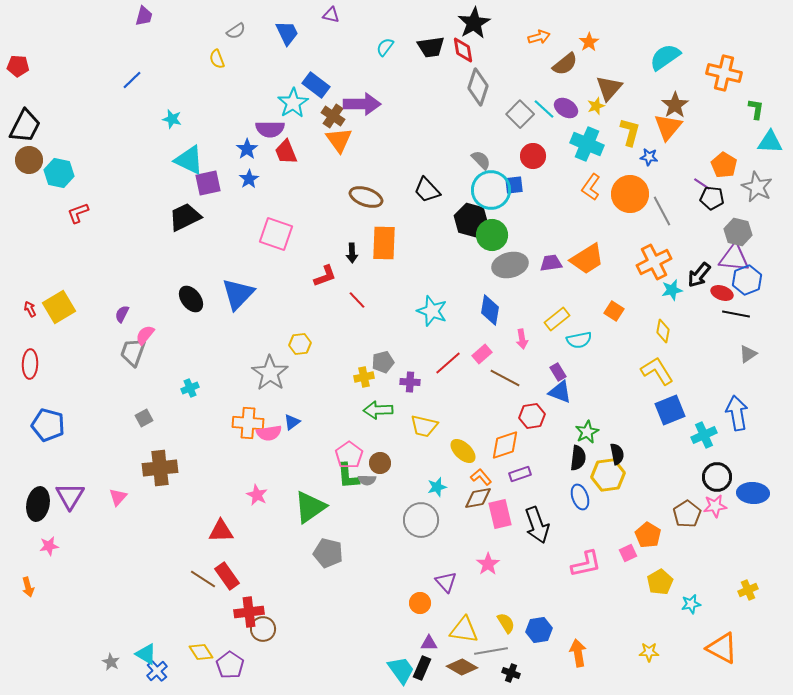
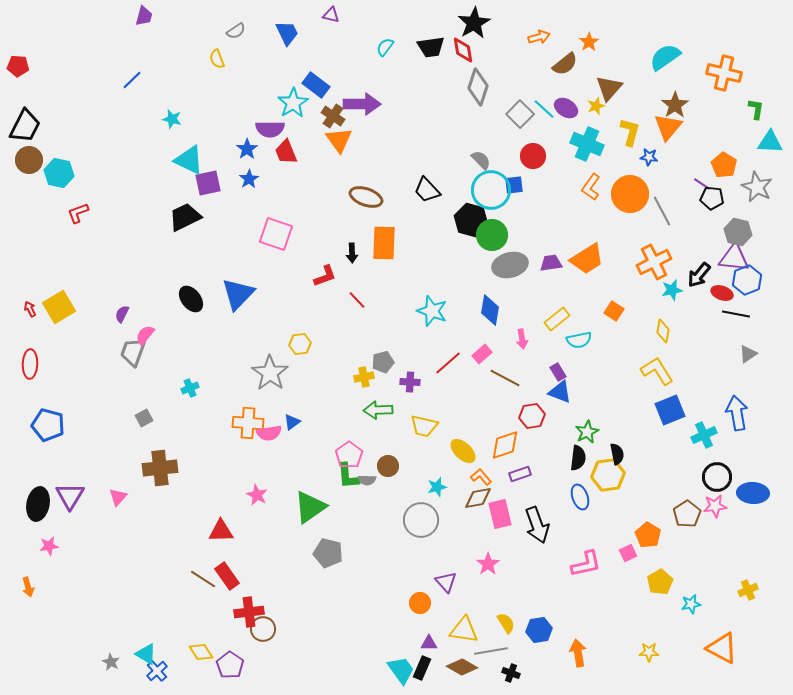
brown circle at (380, 463): moved 8 px right, 3 px down
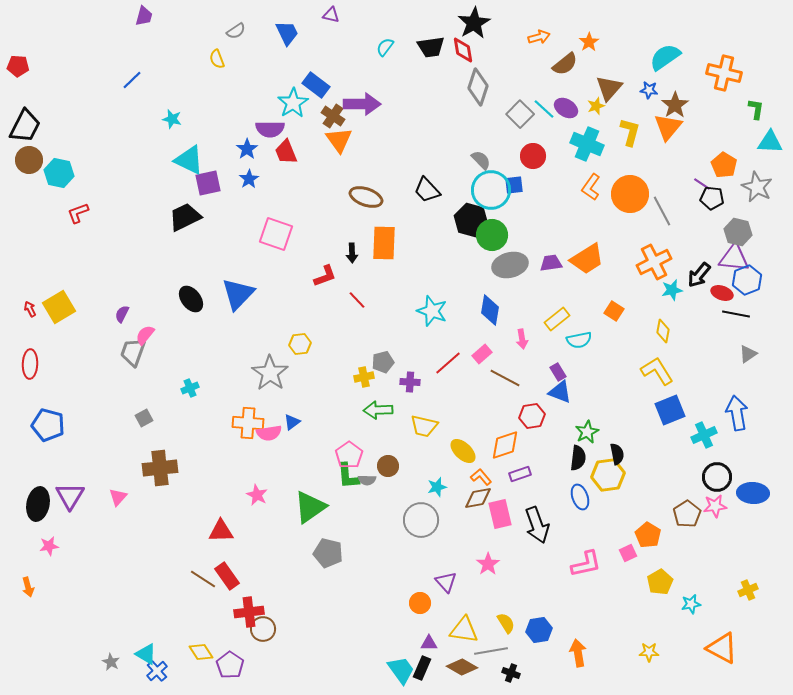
blue star at (649, 157): moved 67 px up
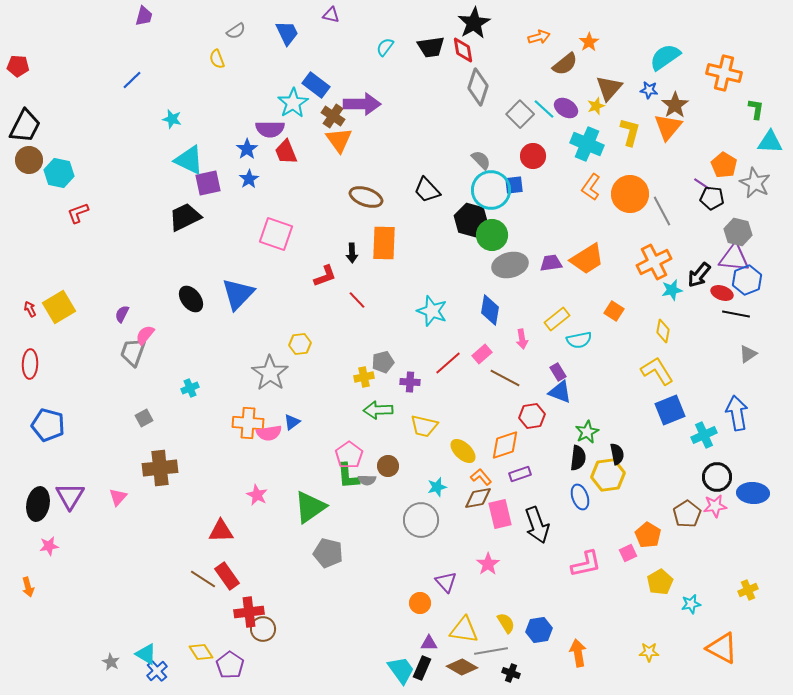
gray star at (757, 187): moved 2 px left, 4 px up
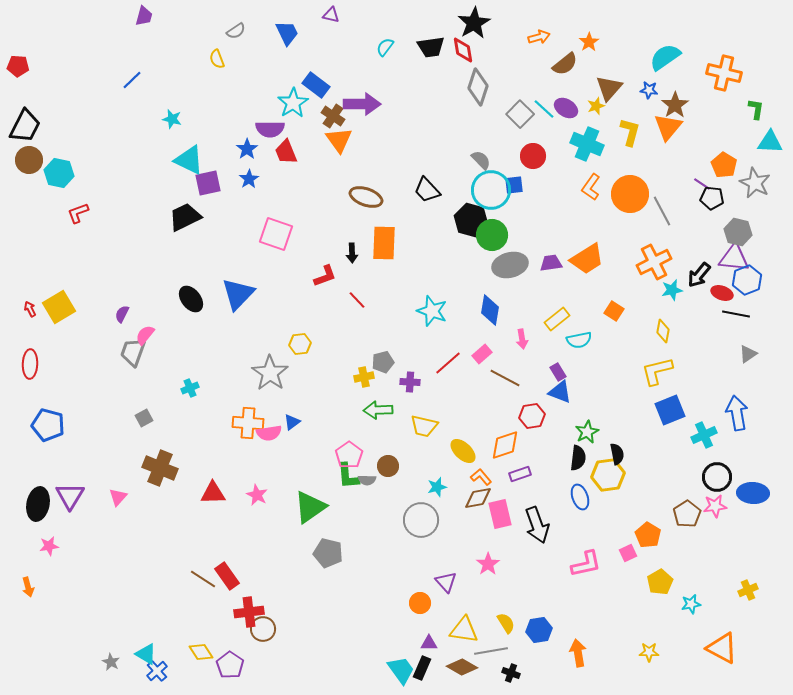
yellow L-shape at (657, 371): rotated 72 degrees counterclockwise
brown cross at (160, 468): rotated 28 degrees clockwise
red triangle at (221, 531): moved 8 px left, 38 px up
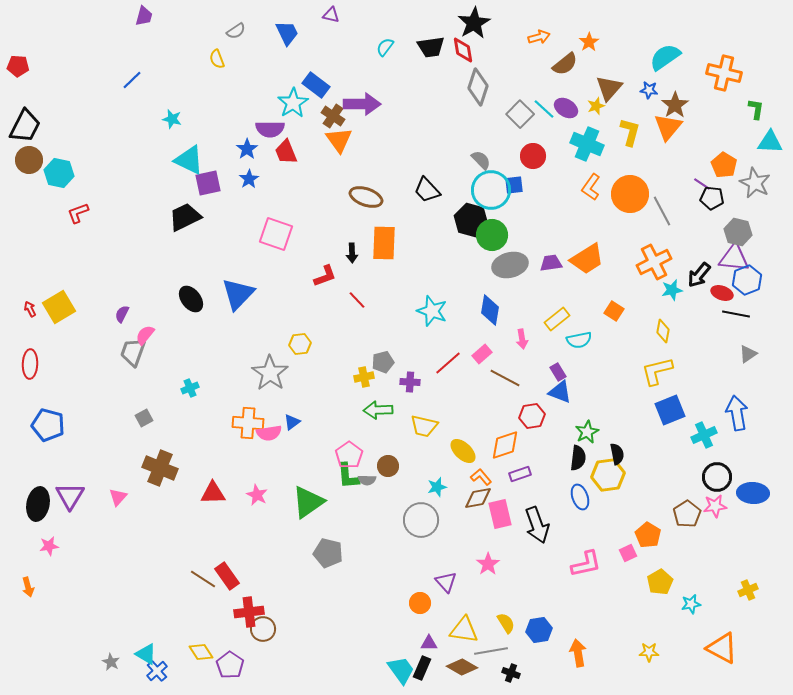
green triangle at (310, 507): moved 2 px left, 5 px up
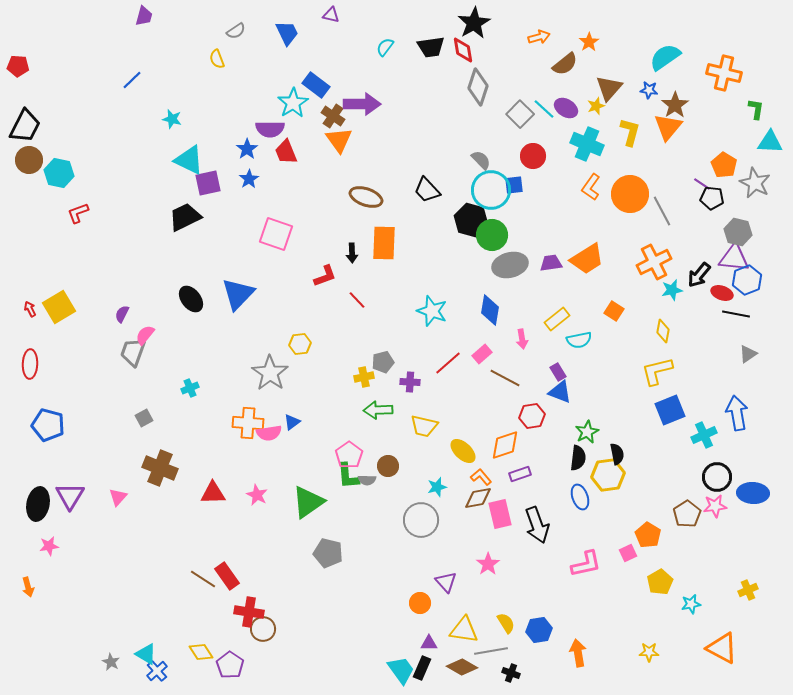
red cross at (249, 612): rotated 16 degrees clockwise
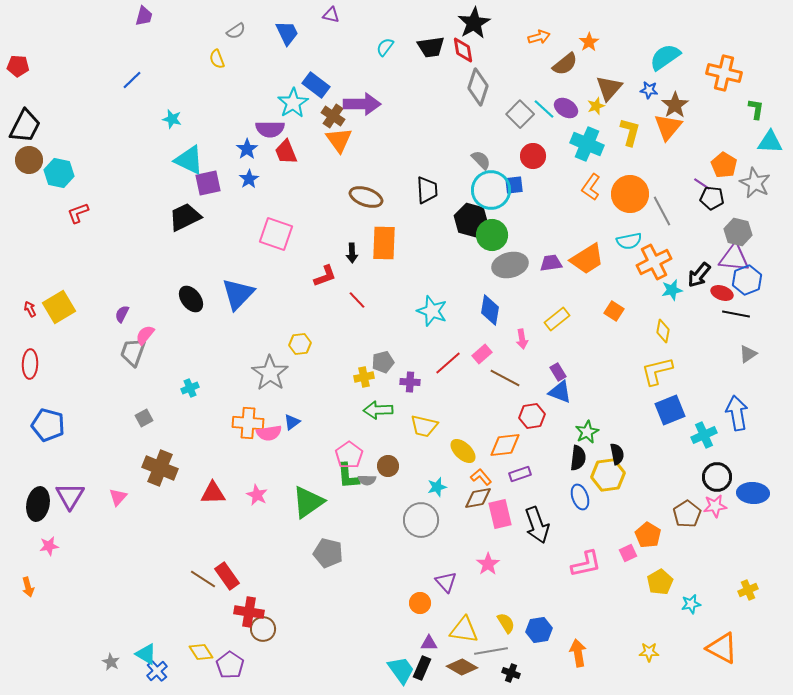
black trapezoid at (427, 190): rotated 140 degrees counterclockwise
cyan semicircle at (579, 340): moved 50 px right, 99 px up
orange diamond at (505, 445): rotated 12 degrees clockwise
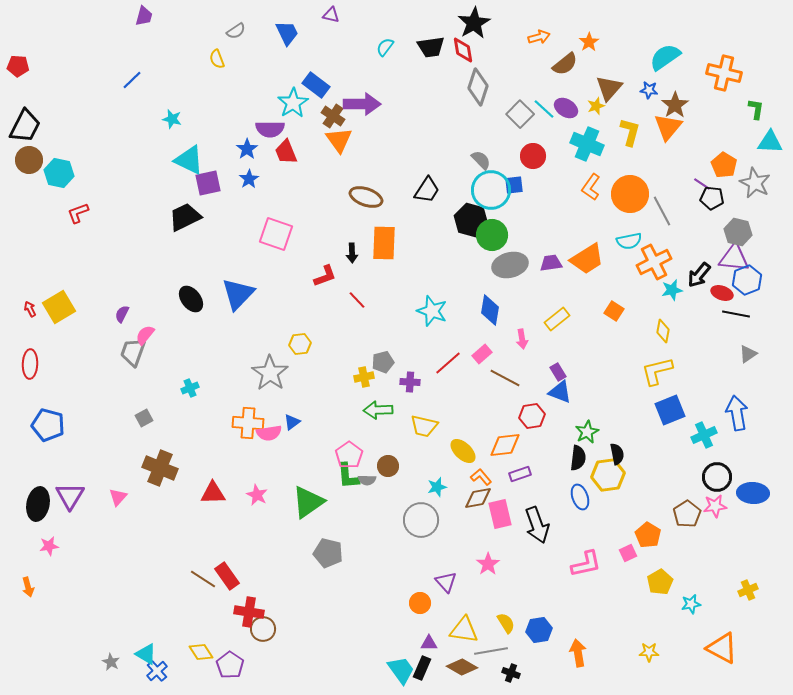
black trapezoid at (427, 190): rotated 36 degrees clockwise
